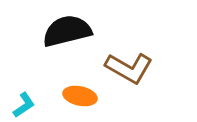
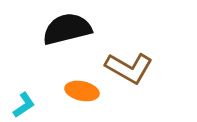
black semicircle: moved 2 px up
orange ellipse: moved 2 px right, 5 px up
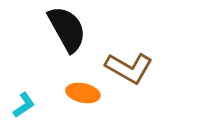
black semicircle: rotated 75 degrees clockwise
orange ellipse: moved 1 px right, 2 px down
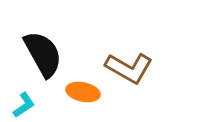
black semicircle: moved 24 px left, 25 px down
orange ellipse: moved 1 px up
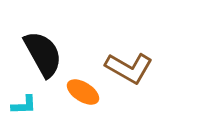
orange ellipse: rotated 20 degrees clockwise
cyan L-shape: rotated 32 degrees clockwise
